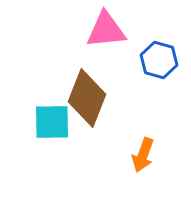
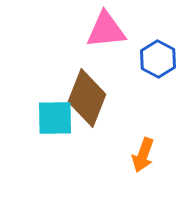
blue hexagon: moved 1 px left, 1 px up; rotated 12 degrees clockwise
cyan square: moved 3 px right, 4 px up
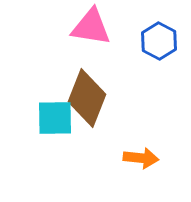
pink triangle: moved 15 px left, 3 px up; rotated 15 degrees clockwise
blue hexagon: moved 1 px right, 18 px up
orange arrow: moved 2 px left, 3 px down; rotated 104 degrees counterclockwise
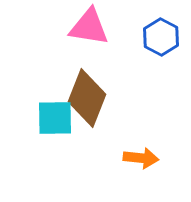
pink triangle: moved 2 px left
blue hexagon: moved 2 px right, 4 px up
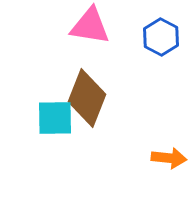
pink triangle: moved 1 px right, 1 px up
orange arrow: moved 28 px right
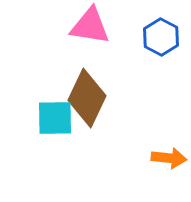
brown diamond: rotated 4 degrees clockwise
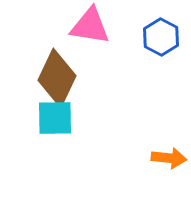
brown diamond: moved 30 px left, 20 px up
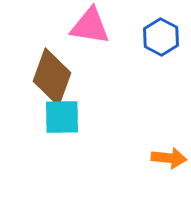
brown diamond: moved 5 px left, 1 px up; rotated 6 degrees counterclockwise
cyan square: moved 7 px right, 1 px up
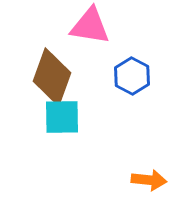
blue hexagon: moved 29 px left, 39 px down
orange arrow: moved 20 px left, 22 px down
